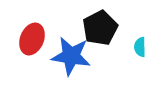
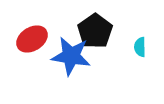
black pentagon: moved 5 px left, 3 px down; rotated 8 degrees counterclockwise
red ellipse: rotated 36 degrees clockwise
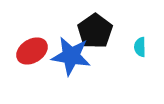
red ellipse: moved 12 px down
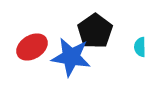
red ellipse: moved 4 px up
blue star: moved 1 px down
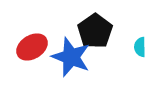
blue star: rotated 12 degrees clockwise
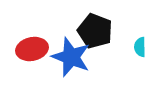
black pentagon: rotated 16 degrees counterclockwise
red ellipse: moved 2 px down; rotated 20 degrees clockwise
